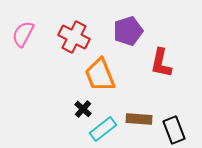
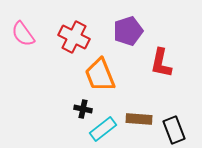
pink semicircle: rotated 64 degrees counterclockwise
black cross: rotated 30 degrees counterclockwise
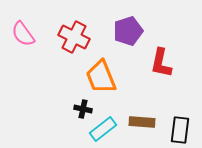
orange trapezoid: moved 1 px right, 2 px down
brown rectangle: moved 3 px right, 3 px down
black rectangle: moved 6 px right; rotated 28 degrees clockwise
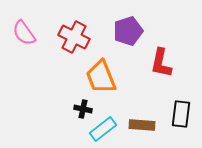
pink semicircle: moved 1 px right, 1 px up
brown rectangle: moved 3 px down
black rectangle: moved 1 px right, 16 px up
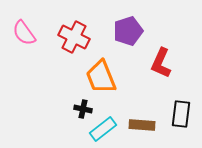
red L-shape: rotated 12 degrees clockwise
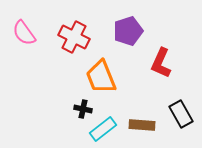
black rectangle: rotated 36 degrees counterclockwise
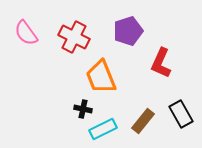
pink semicircle: moved 2 px right
brown rectangle: moved 1 px right, 4 px up; rotated 55 degrees counterclockwise
cyan rectangle: rotated 12 degrees clockwise
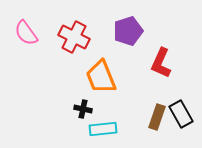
brown rectangle: moved 14 px right, 4 px up; rotated 20 degrees counterclockwise
cyan rectangle: rotated 20 degrees clockwise
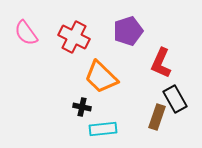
orange trapezoid: rotated 24 degrees counterclockwise
black cross: moved 1 px left, 2 px up
black rectangle: moved 6 px left, 15 px up
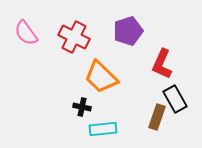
red L-shape: moved 1 px right, 1 px down
